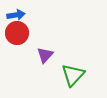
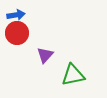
green triangle: rotated 35 degrees clockwise
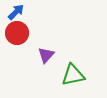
blue arrow: moved 3 px up; rotated 36 degrees counterclockwise
purple triangle: moved 1 px right
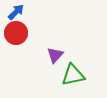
red circle: moved 1 px left
purple triangle: moved 9 px right
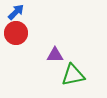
purple triangle: rotated 48 degrees clockwise
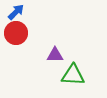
green triangle: rotated 15 degrees clockwise
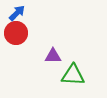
blue arrow: moved 1 px right, 1 px down
purple triangle: moved 2 px left, 1 px down
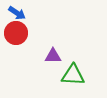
blue arrow: rotated 78 degrees clockwise
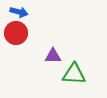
blue arrow: moved 2 px right, 1 px up; rotated 18 degrees counterclockwise
green triangle: moved 1 px right, 1 px up
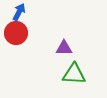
blue arrow: rotated 78 degrees counterclockwise
purple triangle: moved 11 px right, 8 px up
